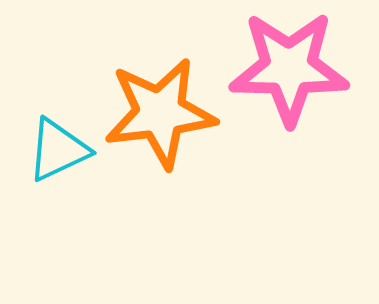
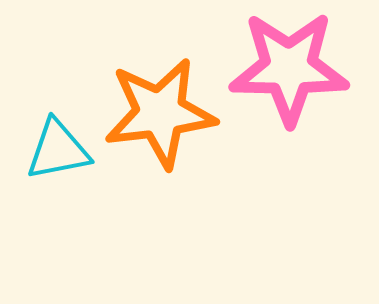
cyan triangle: rotated 14 degrees clockwise
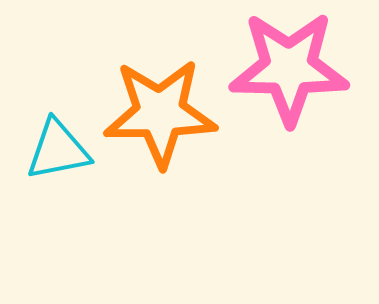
orange star: rotated 6 degrees clockwise
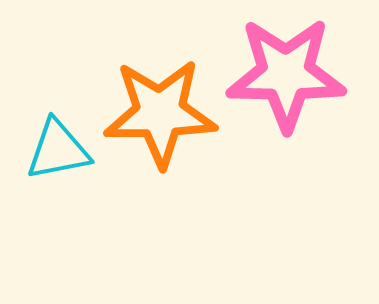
pink star: moved 3 px left, 6 px down
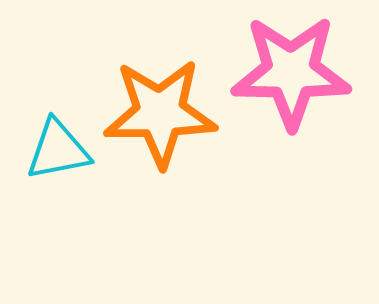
pink star: moved 5 px right, 2 px up
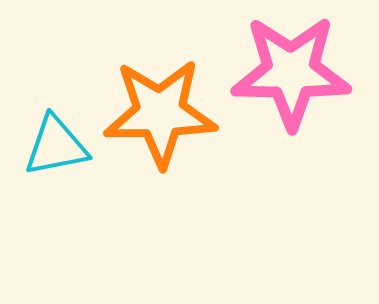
cyan triangle: moved 2 px left, 4 px up
